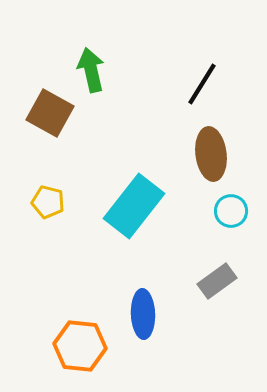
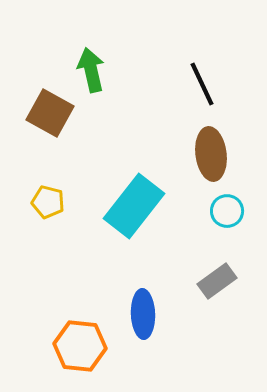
black line: rotated 57 degrees counterclockwise
cyan circle: moved 4 px left
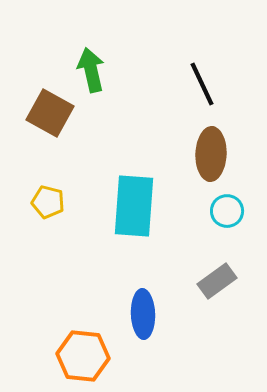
brown ellipse: rotated 9 degrees clockwise
cyan rectangle: rotated 34 degrees counterclockwise
orange hexagon: moved 3 px right, 10 px down
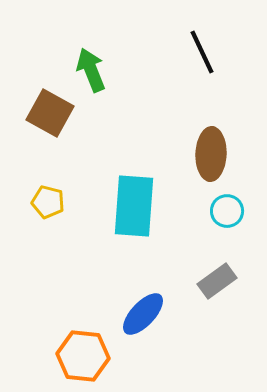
green arrow: rotated 9 degrees counterclockwise
black line: moved 32 px up
blue ellipse: rotated 45 degrees clockwise
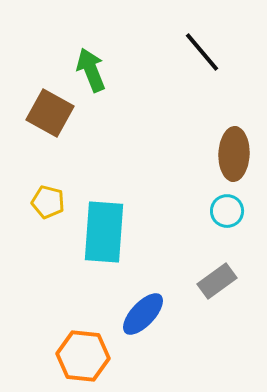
black line: rotated 15 degrees counterclockwise
brown ellipse: moved 23 px right
cyan rectangle: moved 30 px left, 26 px down
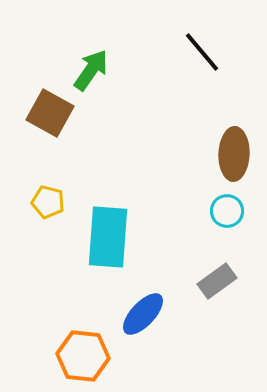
green arrow: rotated 57 degrees clockwise
cyan rectangle: moved 4 px right, 5 px down
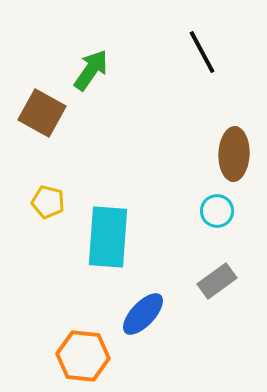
black line: rotated 12 degrees clockwise
brown square: moved 8 px left
cyan circle: moved 10 px left
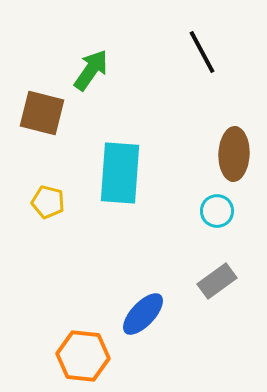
brown square: rotated 15 degrees counterclockwise
cyan rectangle: moved 12 px right, 64 px up
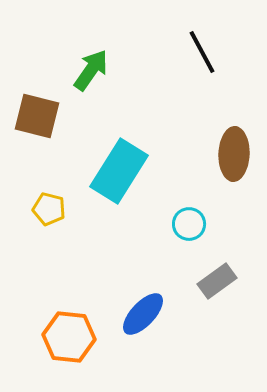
brown square: moved 5 px left, 3 px down
cyan rectangle: moved 1 px left, 2 px up; rotated 28 degrees clockwise
yellow pentagon: moved 1 px right, 7 px down
cyan circle: moved 28 px left, 13 px down
orange hexagon: moved 14 px left, 19 px up
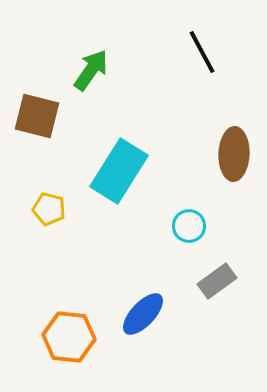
cyan circle: moved 2 px down
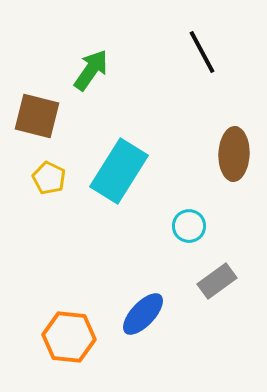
yellow pentagon: moved 31 px up; rotated 12 degrees clockwise
